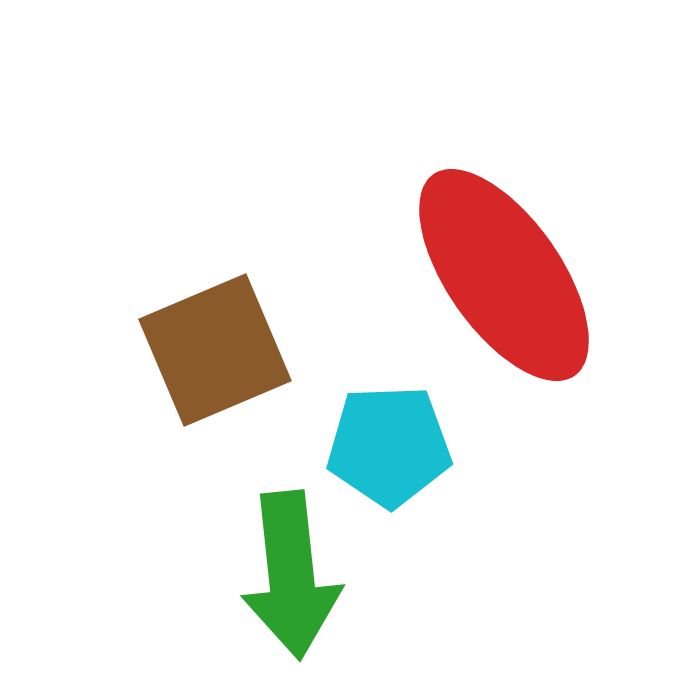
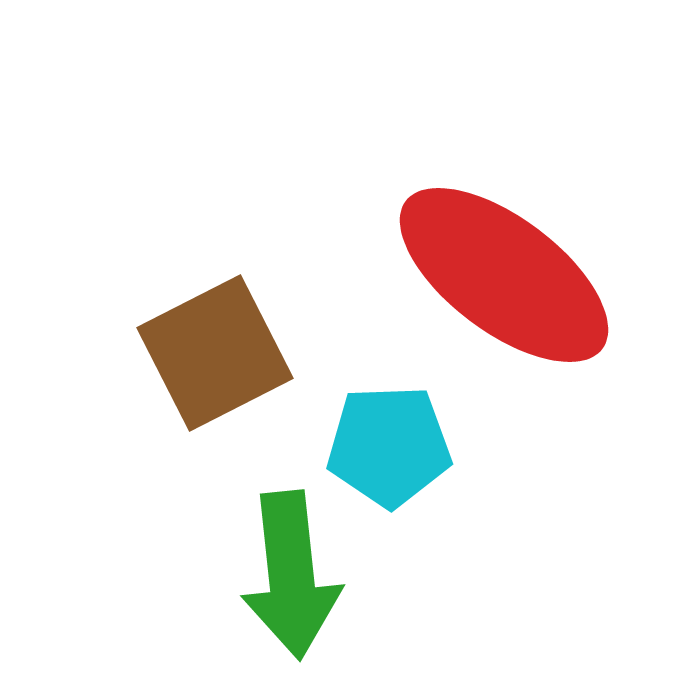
red ellipse: rotated 18 degrees counterclockwise
brown square: moved 3 px down; rotated 4 degrees counterclockwise
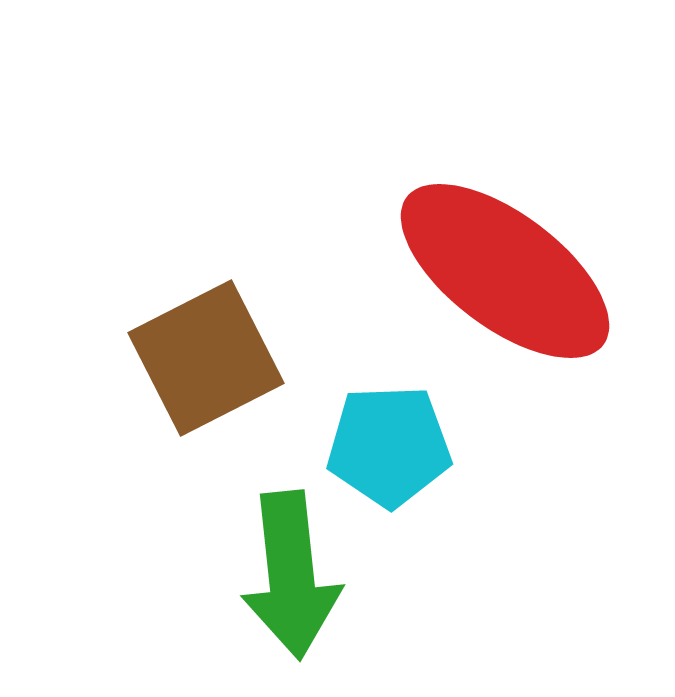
red ellipse: moved 1 px right, 4 px up
brown square: moved 9 px left, 5 px down
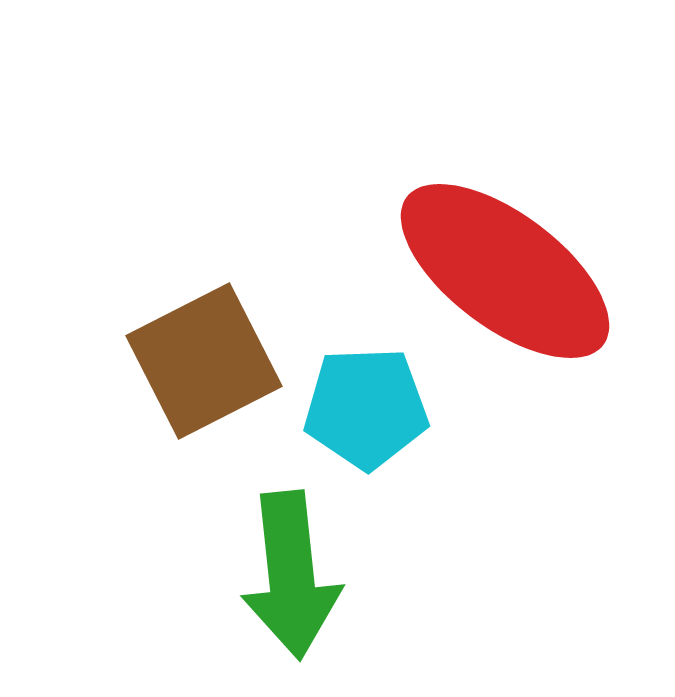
brown square: moved 2 px left, 3 px down
cyan pentagon: moved 23 px left, 38 px up
